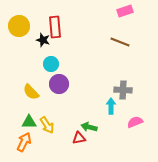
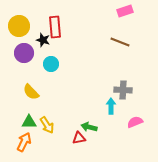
purple circle: moved 35 px left, 31 px up
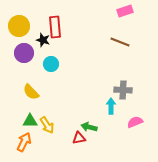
green triangle: moved 1 px right, 1 px up
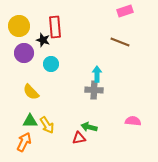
gray cross: moved 29 px left
cyan arrow: moved 14 px left, 32 px up
pink semicircle: moved 2 px left, 1 px up; rotated 28 degrees clockwise
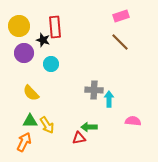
pink rectangle: moved 4 px left, 5 px down
brown line: rotated 24 degrees clockwise
cyan arrow: moved 12 px right, 25 px down
yellow semicircle: moved 1 px down
green arrow: rotated 14 degrees counterclockwise
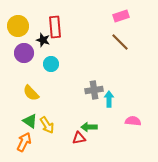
yellow circle: moved 1 px left
gray cross: rotated 12 degrees counterclockwise
green triangle: rotated 35 degrees clockwise
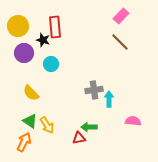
pink rectangle: rotated 28 degrees counterclockwise
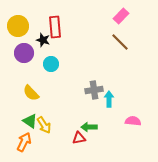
yellow arrow: moved 3 px left
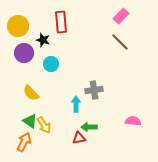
red rectangle: moved 6 px right, 5 px up
cyan arrow: moved 33 px left, 5 px down
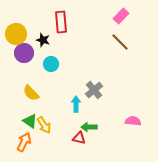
yellow circle: moved 2 px left, 8 px down
gray cross: rotated 30 degrees counterclockwise
red triangle: rotated 24 degrees clockwise
